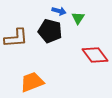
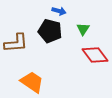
green triangle: moved 5 px right, 11 px down
brown L-shape: moved 5 px down
orange trapezoid: rotated 55 degrees clockwise
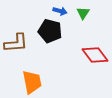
blue arrow: moved 1 px right
green triangle: moved 16 px up
orange trapezoid: rotated 45 degrees clockwise
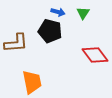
blue arrow: moved 2 px left, 1 px down
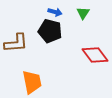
blue arrow: moved 3 px left
